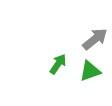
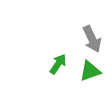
gray arrow: moved 3 px left; rotated 104 degrees clockwise
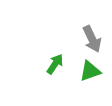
green arrow: moved 3 px left
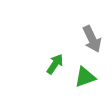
green triangle: moved 5 px left, 6 px down
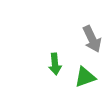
green arrow: rotated 140 degrees clockwise
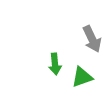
green triangle: moved 3 px left
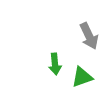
gray arrow: moved 3 px left, 3 px up
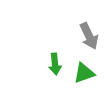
green triangle: moved 2 px right, 4 px up
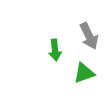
green arrow: moved 14 px up
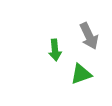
green triangle: moved 3 px left, 1 px down
